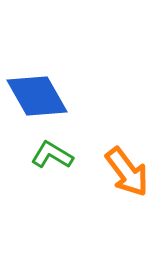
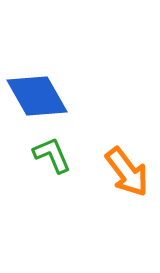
green L-shape: rotated 36 degrees clockwise
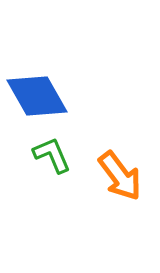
orange arrow: moved 7 px left, 4 px down
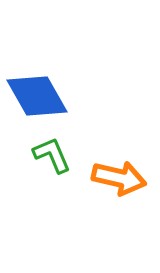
orange arrow: moved 1 px left, 2 px down; rotated 40 degrees counterclockwise
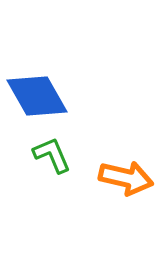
orange arrow: moved 7 px right
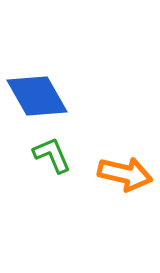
orange arrow: moved 1 px left, 4 px up
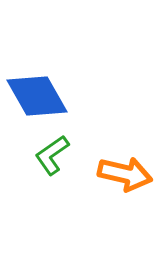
green L-shape: rotated 102 degrees counterclockwise
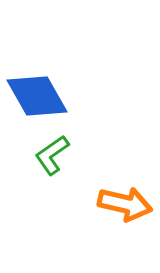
orange arrow: moved 30 px down
